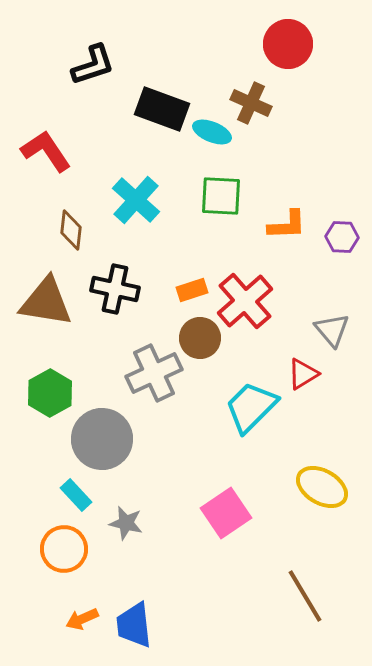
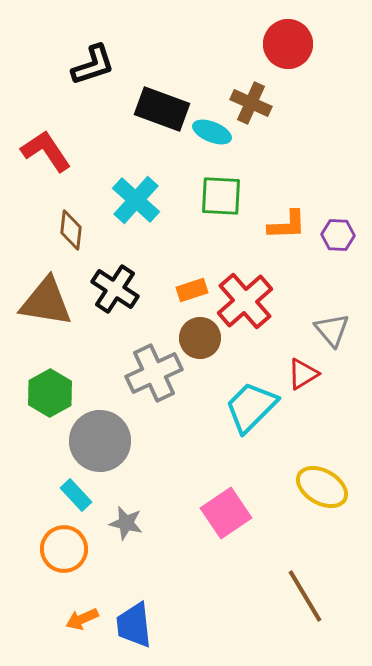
purple hexagon: moved 4 px left, 2 px up
black cross: rotated 21 degrees clockwise
gray circle: moved 2 px left, 2 px down
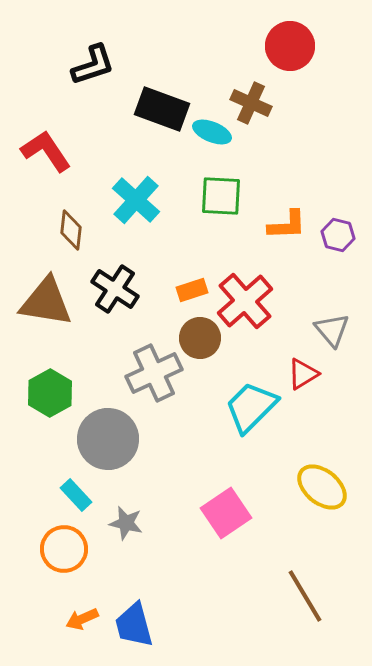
red circle: moved 2 px right, 2 px down
purple hexagon: rotated 12 degrees clockwise
gray circle: moved 8 px right, 2 px up
yellow ellipse: rotated 9 degrees clockwise
blue trapezoid: rotated 9 degrees counterclockwise
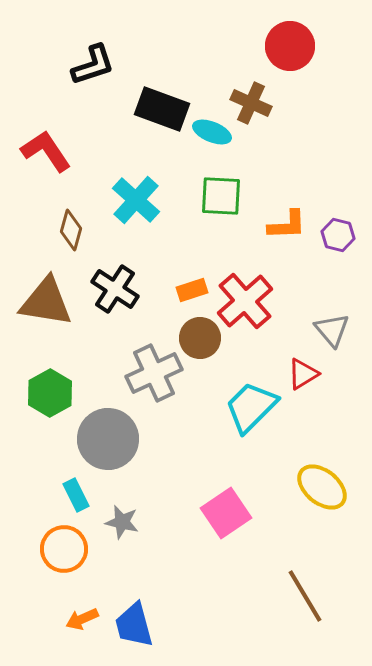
brown diamond: rotated 9 degrees clockwise
cyan rectangle: rotated 16 degrees clockwise
gray star: moved 4 px left, 1 px up
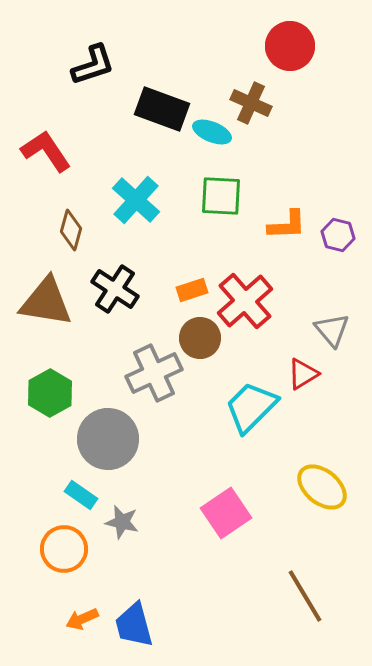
cyan rectangle: moved 5 px right; rotated 28 degrees counterclockwise
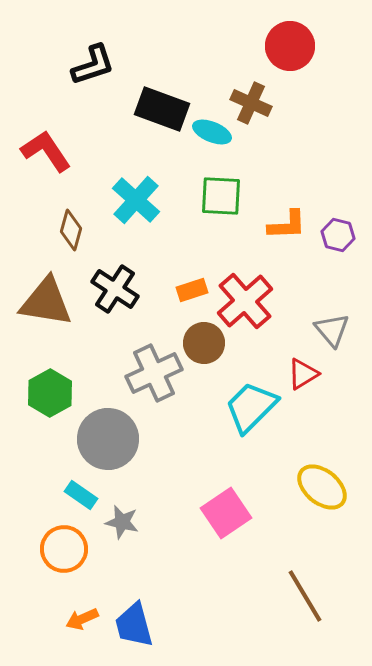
brown circle: moved 4 px right, 5 px down
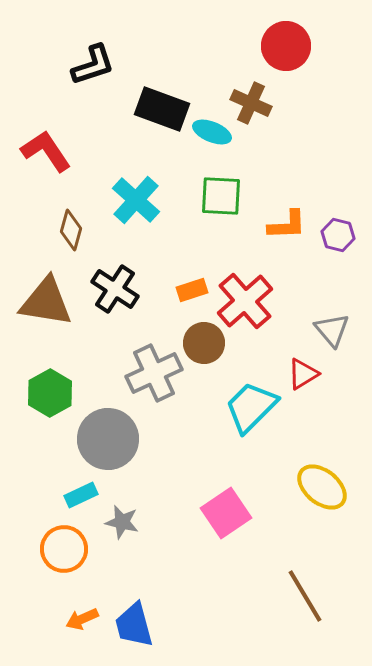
red circle: moved 4 px left
cyan rectangle: rotated 60 degrees counterclockwise
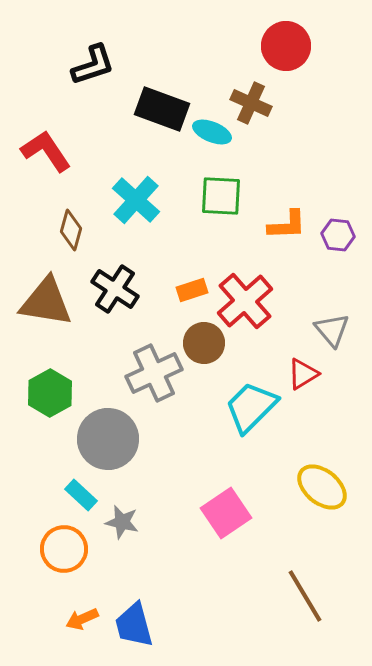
purple hexagon: rotated 8 degrees counterclockwise
cyan rectangle: rotated 68 degrees clockwise
